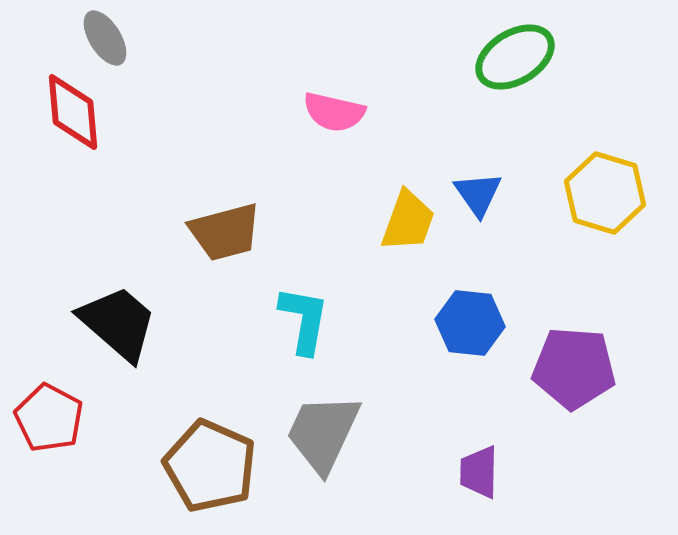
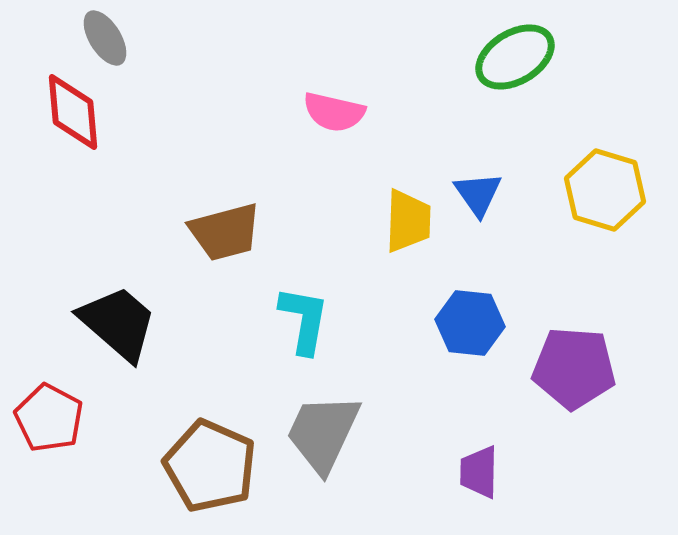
yellow hexagon: moved 3 px up
yellow trapezoid: rotated 18 degrees counterclockwise
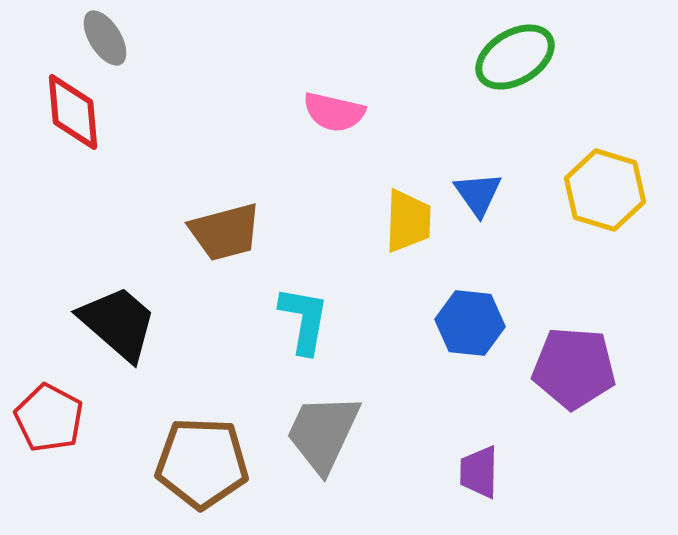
brown pentagon: moved 8 px left, 3 px up; rotated 22 degrees counterclockwise
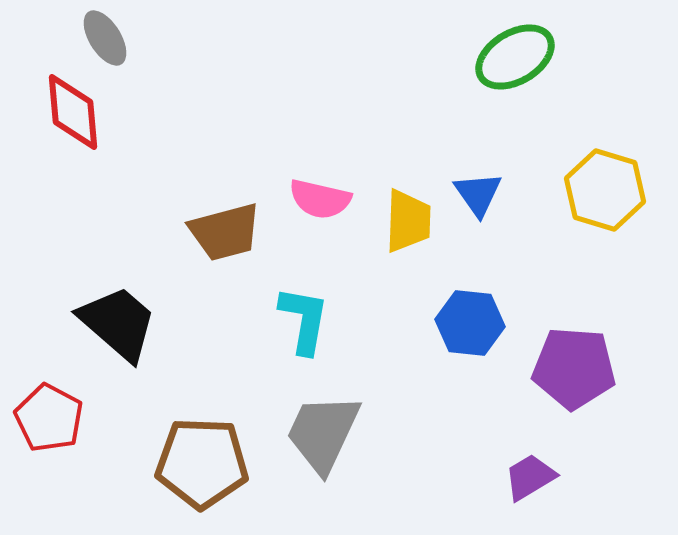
pink semicircle: moved 14 px left, 87 px down
purple trapezoid: moved 51 px right, 5 px down; rotated 58 degrees clockwise
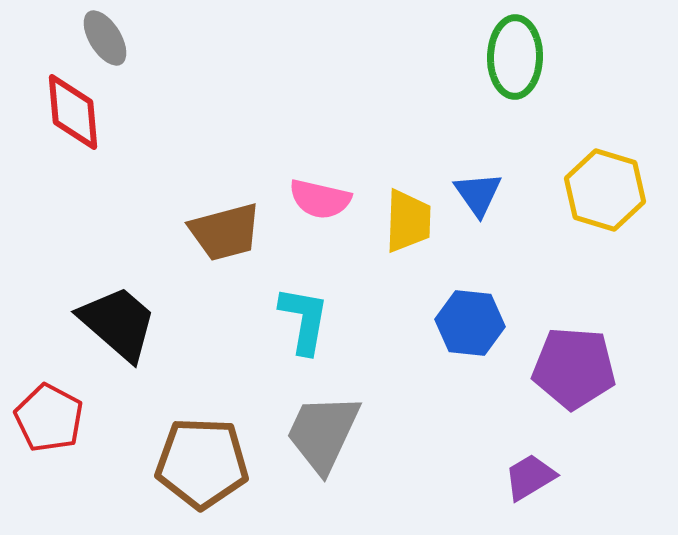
green ellipse: rotated 58 degrees counterclockwise
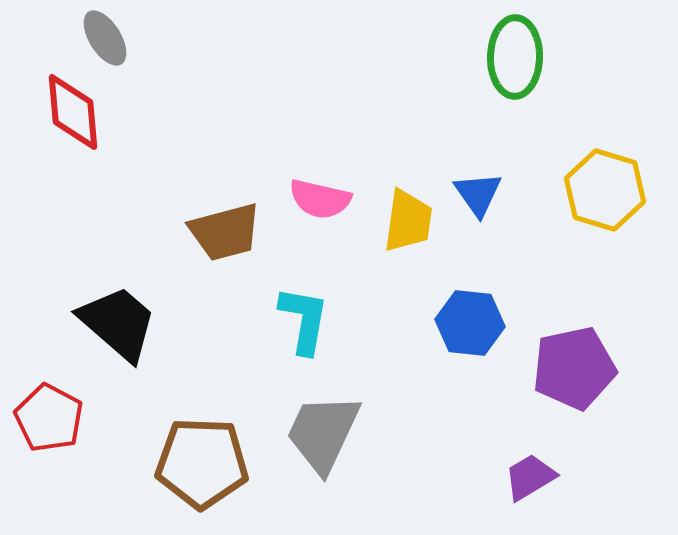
yellow trapezoid: rotated 6 degrees clockwise
purple pentagon: rotated 16 degrees counterclockwise
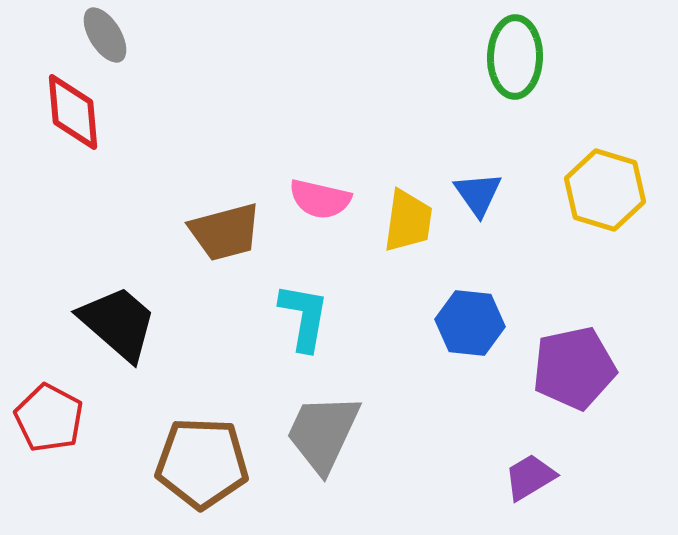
gray ellipse: moved 3 px up
cyan L-shape: moved 3 px up
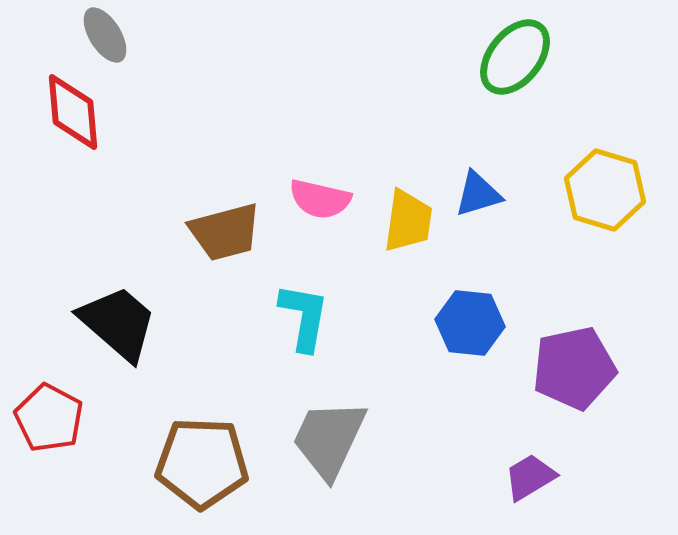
green ellipse: rotated 38 degrees clockwise
blue triangle: rotated 48 degrees clockwise
gray trapezoid: moved 6 px right, 6 px down
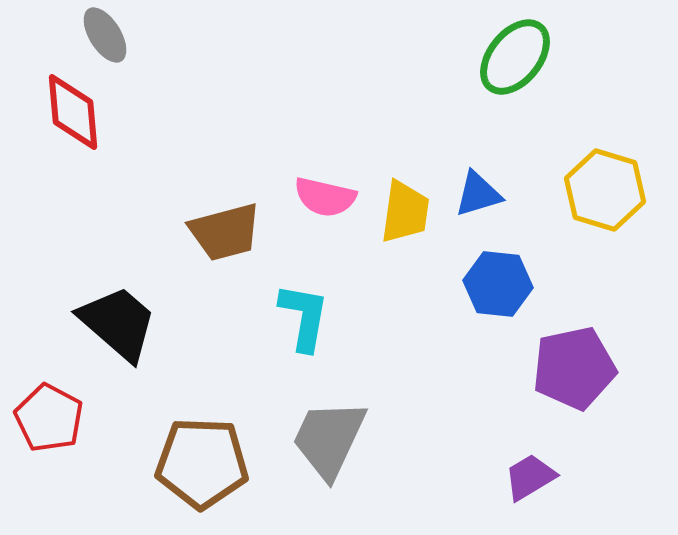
pink semicircle: moved 5 px right, 2 px up
yellow trapezoid: moved 3 px left, 9 px up
blue hexagon: moved 28 px right, 39 px up
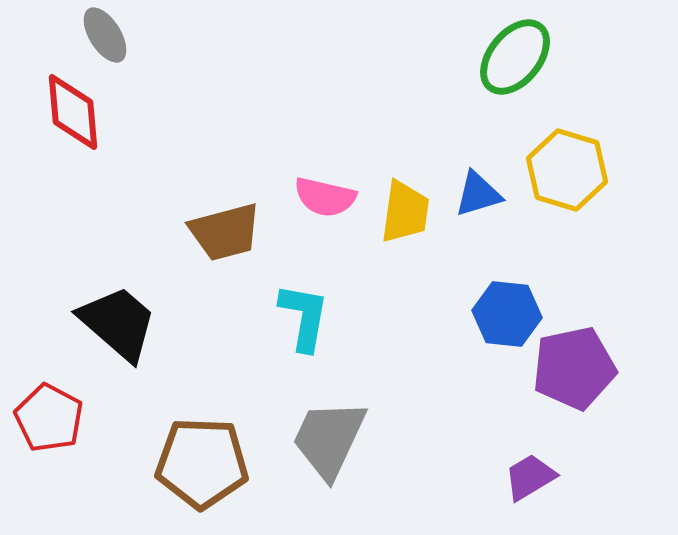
yellow hexagon: moved 38 px left, 20 px up
blue hexagon: moved 9 px right, 30 px down
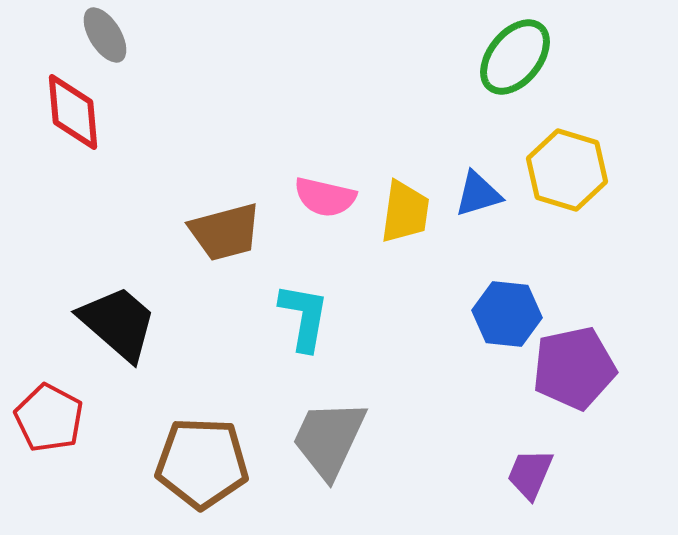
purple trapezoid: moved 3 px up; rotated 36 degrees counterclockwise
